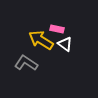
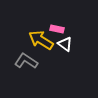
gray L-shape: moved 2 px up
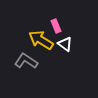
pink rectangle: moved 1 px left, 3 px up; rotated 56 degrees clockwise
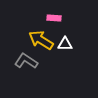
pink rectangle: moved 2 px left, 8 px up; rotated 64 degrees counterclockwise
white triangle: rotated 35 degrees counterclockwise
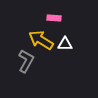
gray L-shape: rotated 85 degrees clockwise
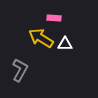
yellow arrow: moved 2 px up
gray L-shape: moved 6 px left, 9 px down
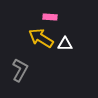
pink rectangle: moved 4 px left, 1 px up
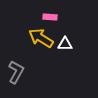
gray L-shape: moved 4 px left, 2 px down
